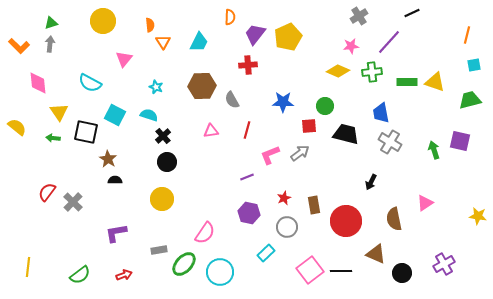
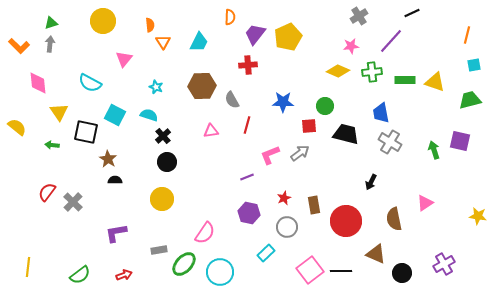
purple line at (389, 42): moved 2 px right, 1 px up
green rectangle at (407, 82): moved 2 px left, 2 px up
red line at (247, 130): moved 5 px up
green arrow at (53, 138): moved 1 px left, 7 px down
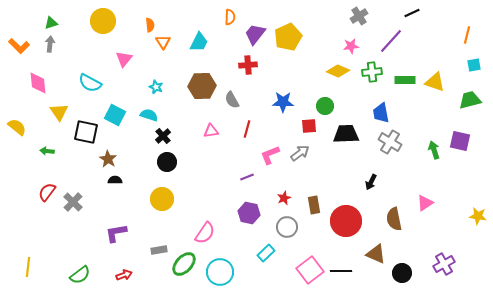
red line at (247, 125): moved 4 px down
black trapezoid at (346, 134): rotated 16 degrees counterclockwise
green arrow at (52, 145): moved 5 px left, 6 px down
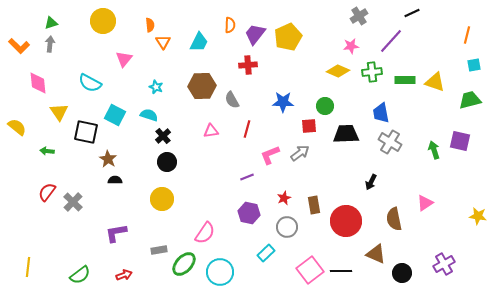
orange semicircle at (230, 17): moved 8 px down
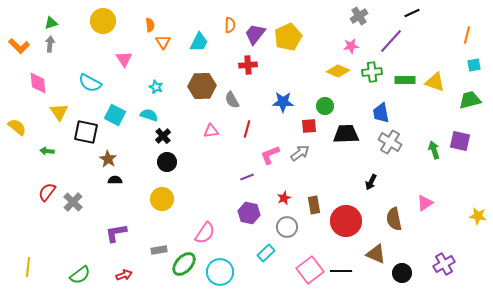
pink triangle at (124, 59): rotated 12 degrees counterclockwise
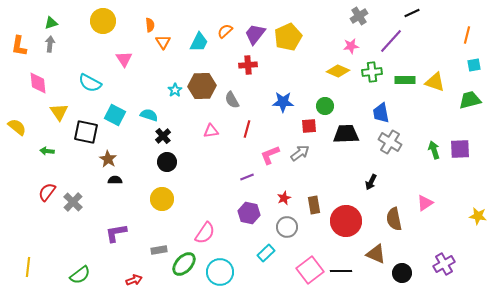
orange semicircle at (230, 25): moved 5 px left, 6 px down; rotated 133 degrees counterclockwise
orange L-shape at (19, 46): rotated 55 degrees clockwise
cyan star at (156, 87): moved 19 px right, 3 px down; rotated 16 degrees clockwise
purple square at (460, 141): moved 8 px down; rotated 15 degrees counterclockwise
red arrow at (124, 275): moved 10 px right, 5 px down
